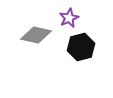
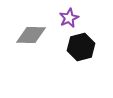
gray diamond: moved 5 px left; rotated 12 degrees counterclockwise
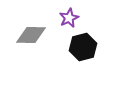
black hexagon: moved 2 px right
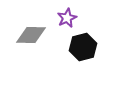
purple star: moved 2 px left
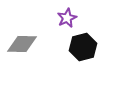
gray diamond: moved 9 px left, 9 px down
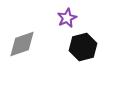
gray diamond: rotated 20 degrees counterclockwise
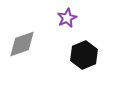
black hexagon: moved 1 px right, 8 px down; rotated 8 degrees counterclockwise
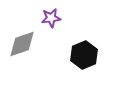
purple star: moved 16 px left; rotated 18 degrees clockwise
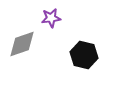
black hexagon: rotated 24 degrees counterclockwise
